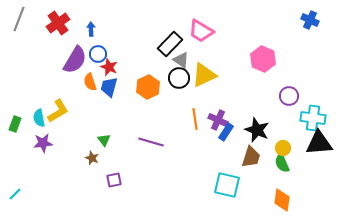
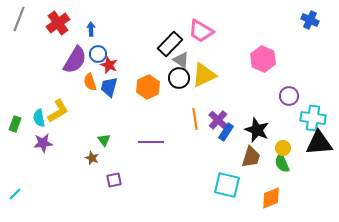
red star: moved 2 px up
purple cross: rotated 18 degrees clockwise
purple line: rotated 15 degrees counterclockwise
orange diamond: moved 11 px left, 2 px up; rotated 60 degrees clockwise
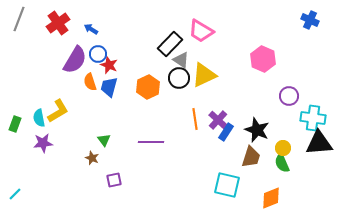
blue arrow: rotated 56 degrees counterclockwise
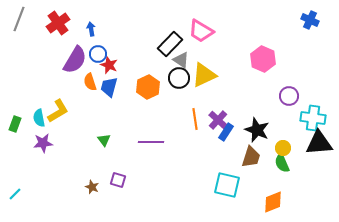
blue arrow: rotated 48 degrees clockwise
brown star: moved 29 px down
purple square: moved 4 px right; rotated 28 degrees clockwise
orange diamond: moved 2 px right, 4 px down
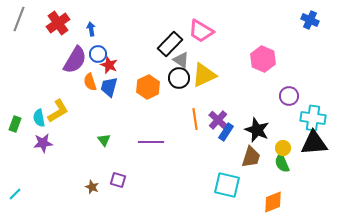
black triangle: moved 5 px left
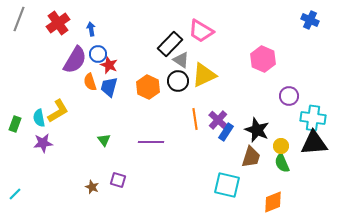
black circle: moved 1 px left, 3 px down
orange hexagon: rotated 10 degrees counterclockwise
yellow circle: moved 2 px left, 2 px up
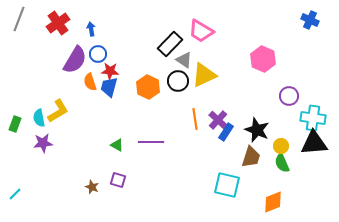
gray triangle: moved 3 px right
red star: moved 1 px right, 6 px down; rotated 18 degrees counterclockwise
green triangle: moved 13 px right, 5 px down; rotated 24 degrees counterclockwise
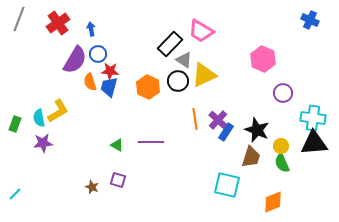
purple circle: moved 6 px left, 3 px up
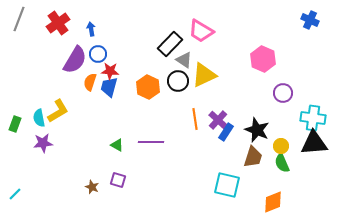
orange semicircle: rotated 36 degrees clockwise
brown trapezoid: moved 2 px right
